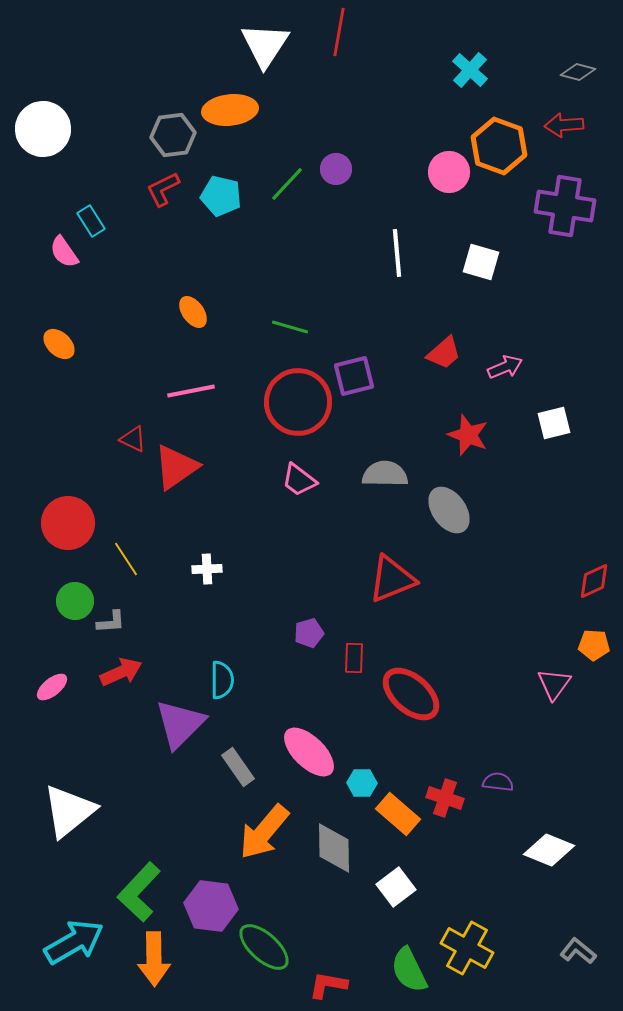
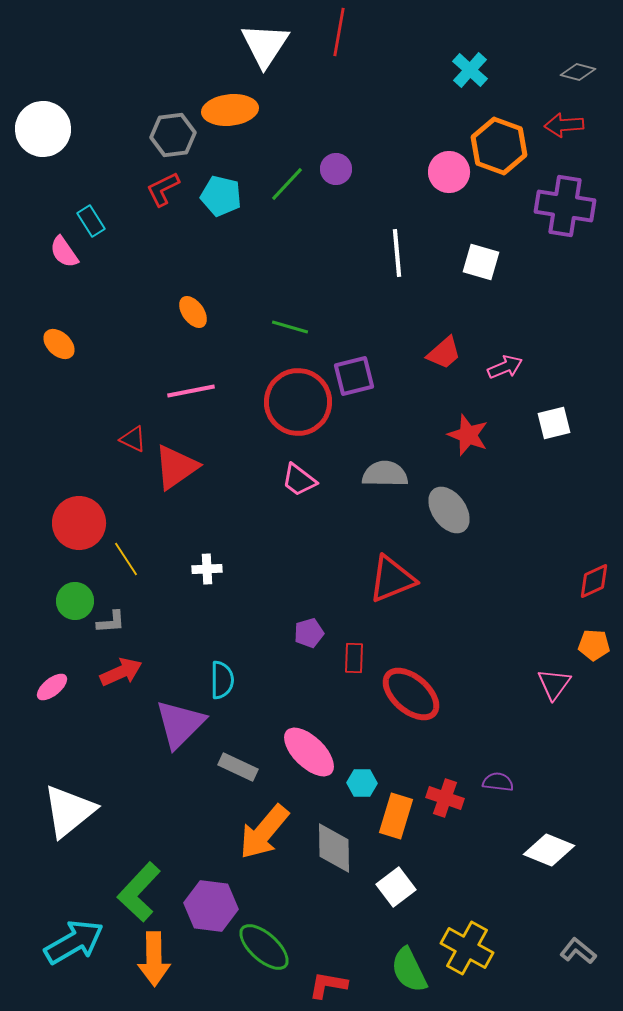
red circle at (68, 523): moved 11 px right
gray rectangle at (238, 767): rotated 30 degrees counterclockwise
orange rectangle at (398, 814): moved 2 px left, 2 px down; rotated 66 degrees clockwise
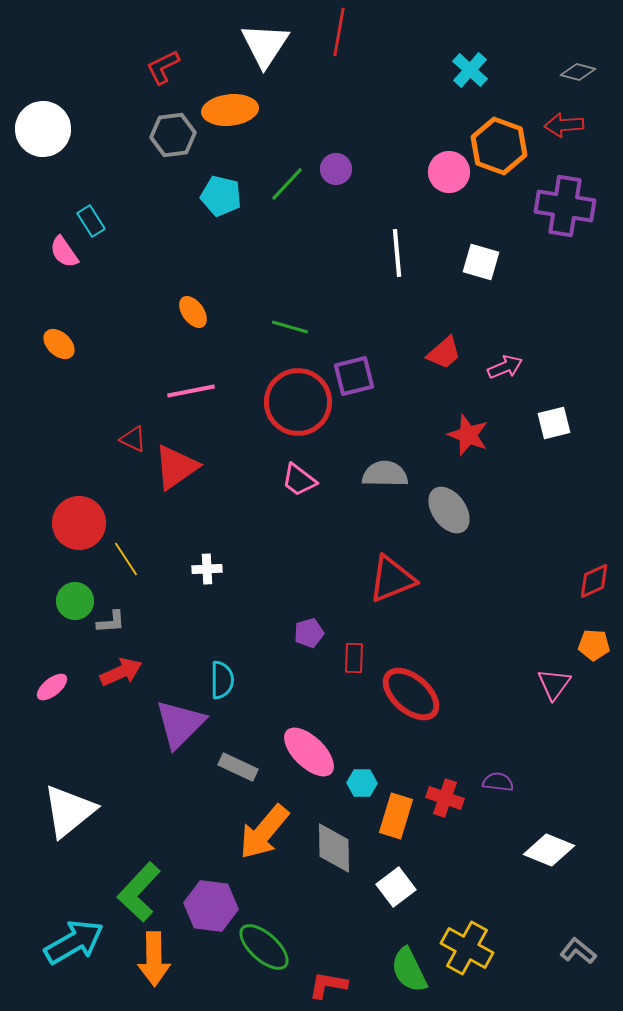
red L-shape at (163, 189): moved 122 px up
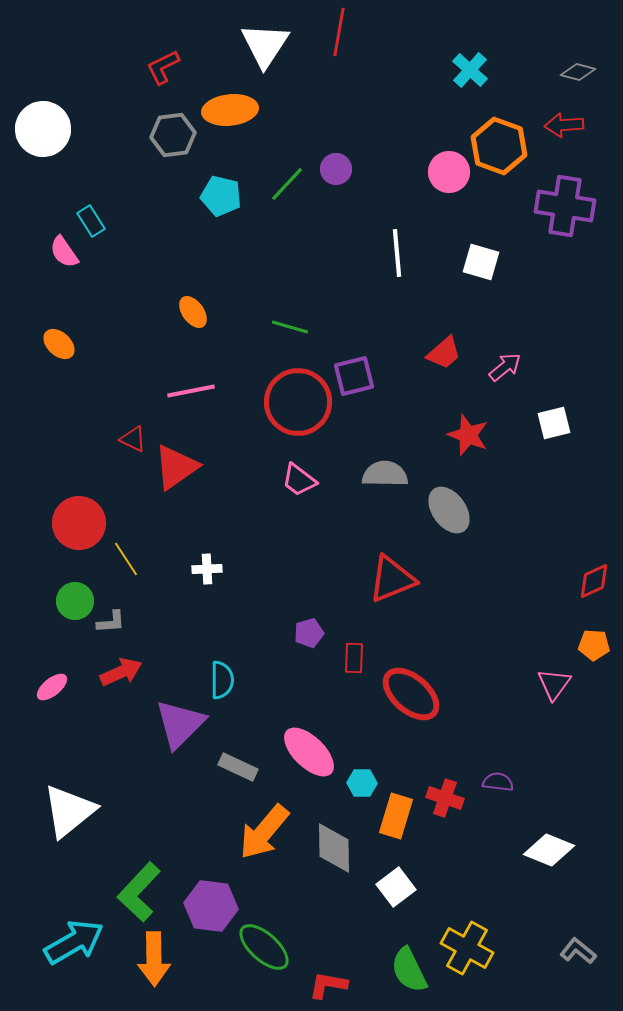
pink arrow at (505, 367): rotated 16 degrees counterclockwise
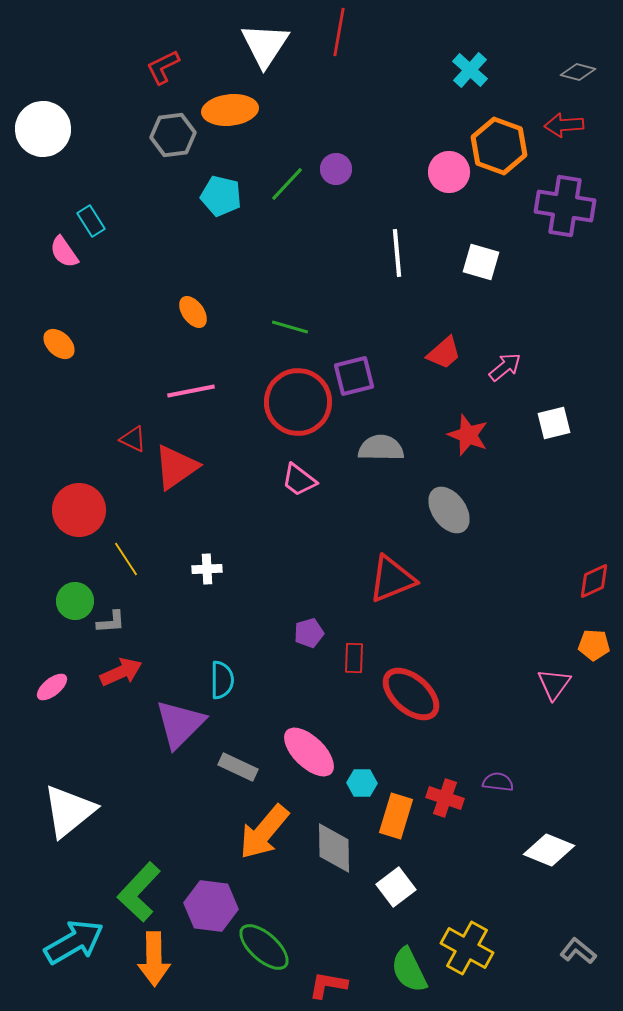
gray semicircle at (385, 474): moved 4 px left, 26 px up
red circle at (79, 523): moved 13 px up
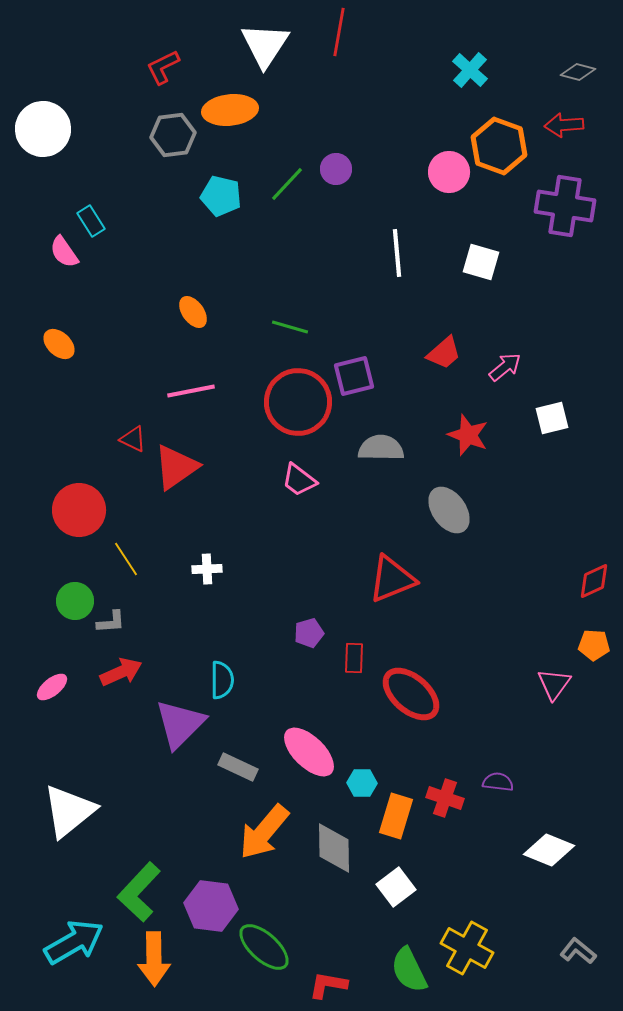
white square at (554, 423): moved 2 px left, 5 px up
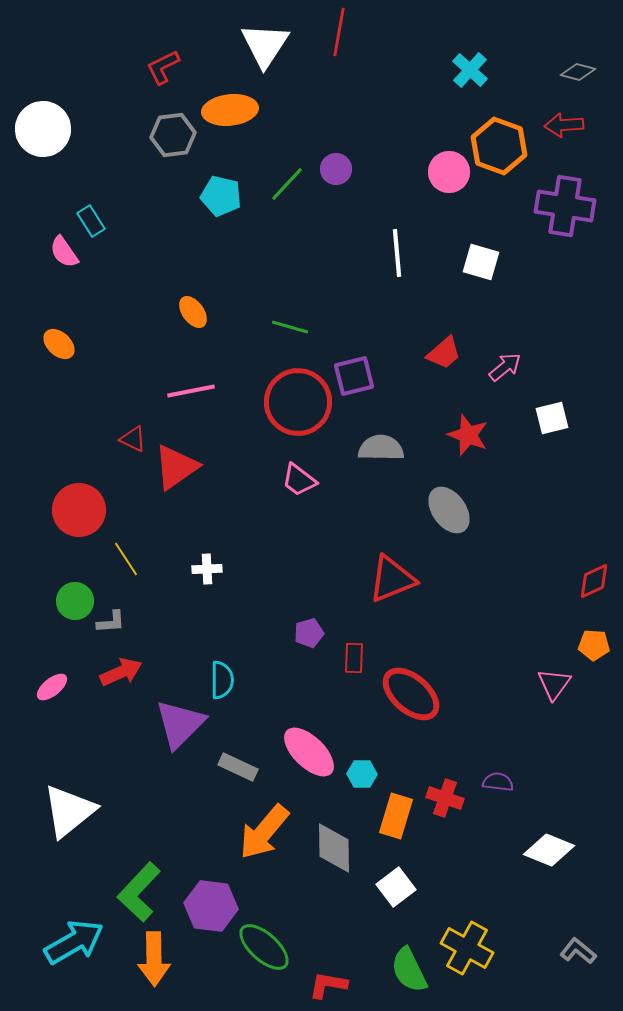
cyan hexagon at (362, 783): moved 9 px up
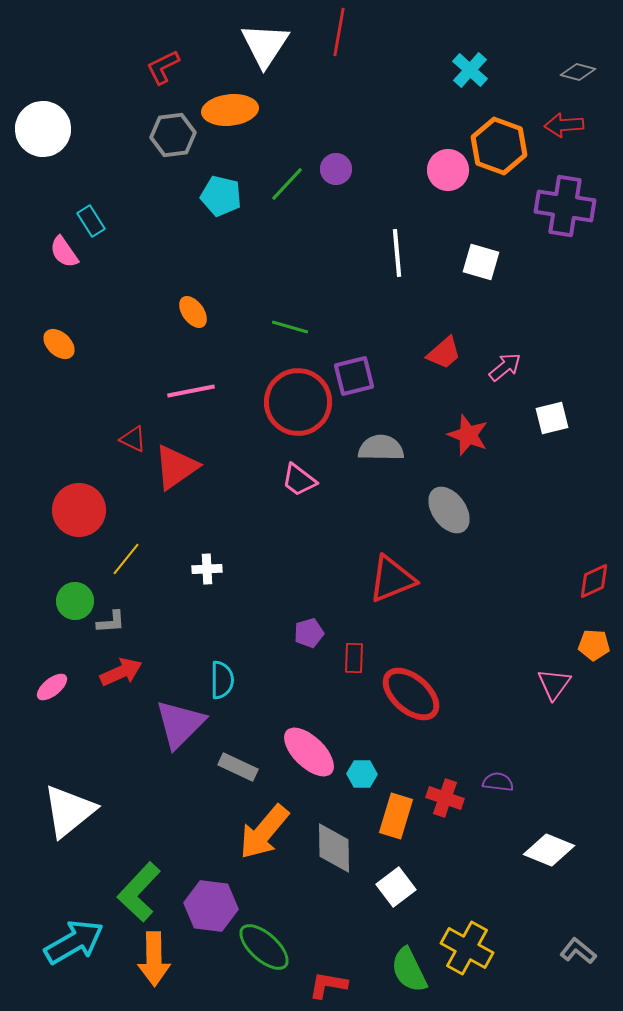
pink circle at (449, 172): moved 1 px left, 2 px up
yellow line at (126, 559): rotated 72 degrees clockwise
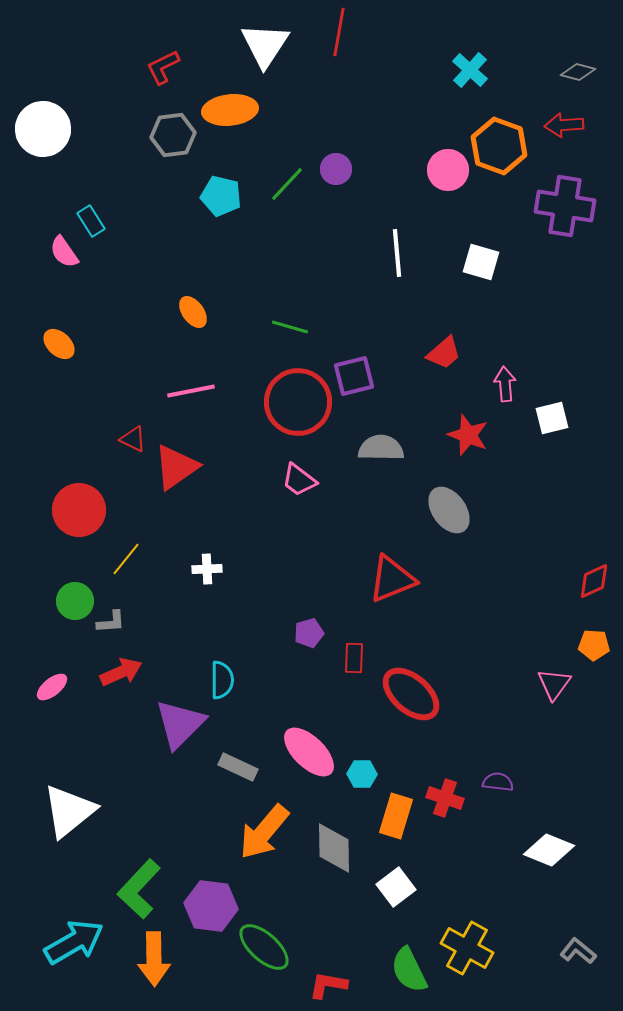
pink arrow at (505, 367): moved 17 px down; rotated 56 degrees counterclockwise
green L-shape at (139, 892): moved 3 px up
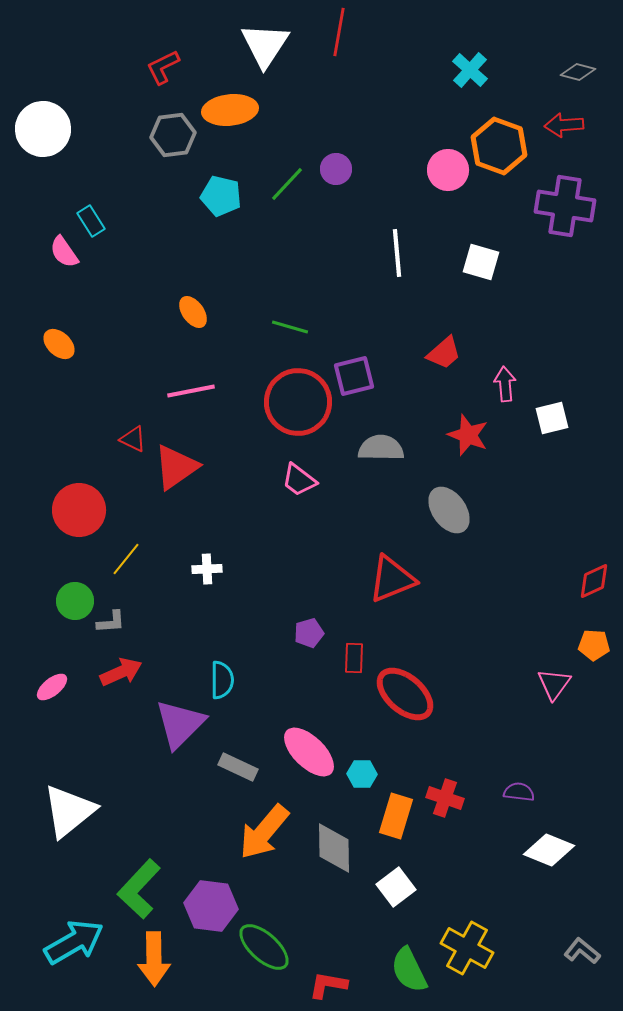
red ellipse at (411, 694): moved 6 px left
purple semicircle at (498, 782): moved 21 px right, 10 px down
gray L-shape at (578, 951): moved 4 px right
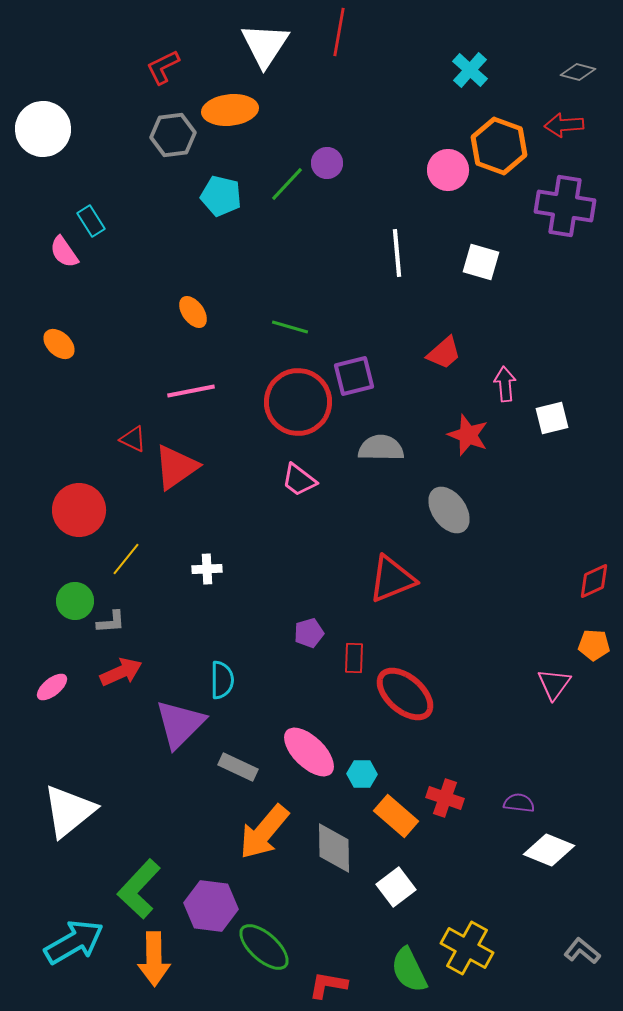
purple circle at (336, 169): moved 9 px left, 6 px up
purple semicircle at (519, 792): moved 11 px down
orange rectangle at (396, 816): rotated 66 degrees counterclockwise
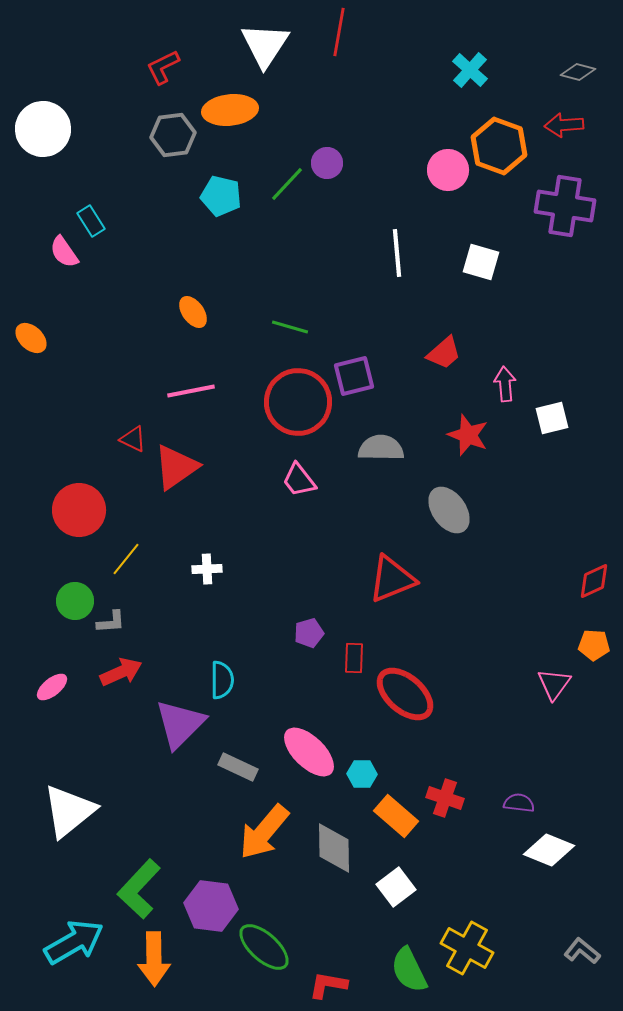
orange ellipse at (59, 344): moved 28 px left, 6 px up
pink trapezoid at (299, 480): rotated 15 degrees clockwise
